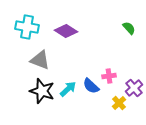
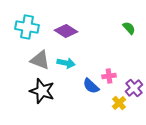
cyan arrow: moved 2 px left, 26 px up; rotated 54 degrees clockwise
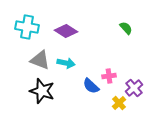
green semicircle: moved 3 px left
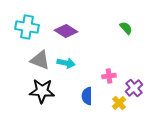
blue semicircle: moved 4 px left, 10 px down; rotated 48 degrees clockwise
black star: rotated 15 degrees counterclockwise
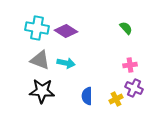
cyan cross: moved 10 px right, 1 px down
pink cross: moved 21 px right, 11 px up
purple cross: rotated 24 degrees counterclockwise
yellow cross: moved 3 px left, 4 px up; rotated 16 degrees clockwise
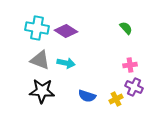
purple cross: moved 1 px up
blue semicircle: rotated 72 degrees counterclockwise
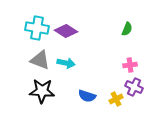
green semicircle: moved 1 px right, 1 px down; rotated 64 degrees clockwise
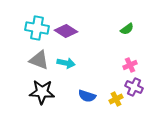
green semicircle: rotated 32 degrees clockwise
gray triangle: moved 1 px left
pink cross: rotated 16 degrees counterclockwise
black star: moved 1 px down
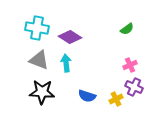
purple diamond: moved 4 px right, 6 px down
cyan arrow: rotated 108 degrees counterclockwise
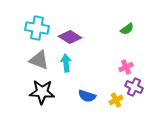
pink cross: moved 4 px left, 2 px down
yellow cross: moved 1 px down
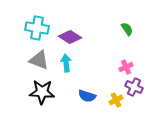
green semicircle: rotated 88 degrees counterclockwise
